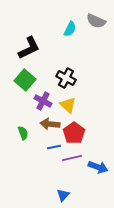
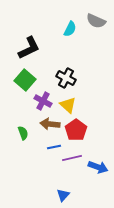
red pentagon: moved 2 px right, 3 px up
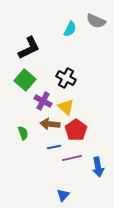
yellow triangle: moved 2 px left, 2 px down
blue arrow: rotated 60 degrees clockwise
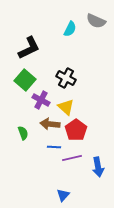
purple cross: moved 2 px left, 1 px up
blue line: rotated 16 degrees clockwise
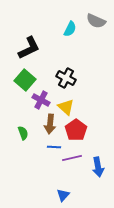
brown arrow: rotated 90 degrees counterclockwise
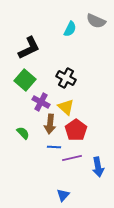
purple cross: moved 2 px down
green semicircle: rotated 24 degrees counterclockwise
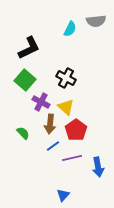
gray semicircle: rotated 30 degrees counterclockwise
blue line: moved 1 px left, 1 px up; rotated 40 degrees counterclockwise
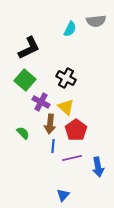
blue line: rotated 48 degrees counterclockwise
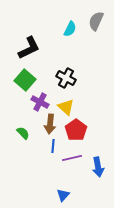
gray semicircle: rotated 120 degrees clockwise
purple cross: moved 1 px left
